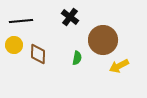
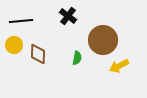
black cross: moved 2 px left, 1 px up
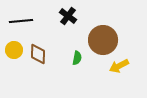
yellow circle: moved 5 px down
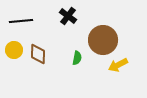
yellow arrow: moved 1 px left, 1 px up
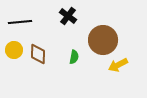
black line: moved 1 px left, 1 px down
green semicircle: moved 3 px left, 1 px up
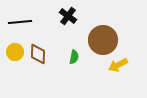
yellow circle: moved 1 px right, 2 px down
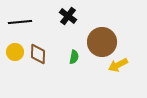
brown circle: moved 1 px left, 2 px down
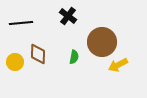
black line: moved 1 px right, 1 px down
yellow circle: moved 10 px down
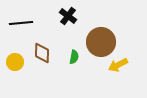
brown circle: moved 1 px left
brown diamond: moved 4 px right, 1 px up
